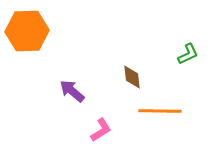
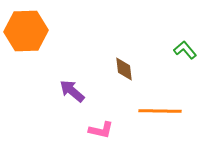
orange hexagon: moved 1 px left
green L-shape: moved 3 px left, 4 px up; rotated 105 degrees counterclockwise
brown diamond: moved 8 px left, 8 px up
pink L-shape: rotated 45 degrees clockwise
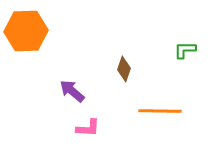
green L-shape: rotated 50 degrees counterclockwise
brown diamond: rotated 25 degrees clockwise
pink L-shape: moved 13 px left, 2 px up; rotated 10 degrees counterclockwise
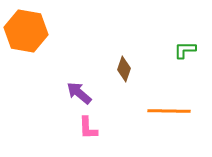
orange hexagon: rotated 12 degrees clockwise
purple arrow: moved 7 px right, 2 px down
orange line: moved 9 px right
pink L-shape: rotated 85 degrees clockwise
